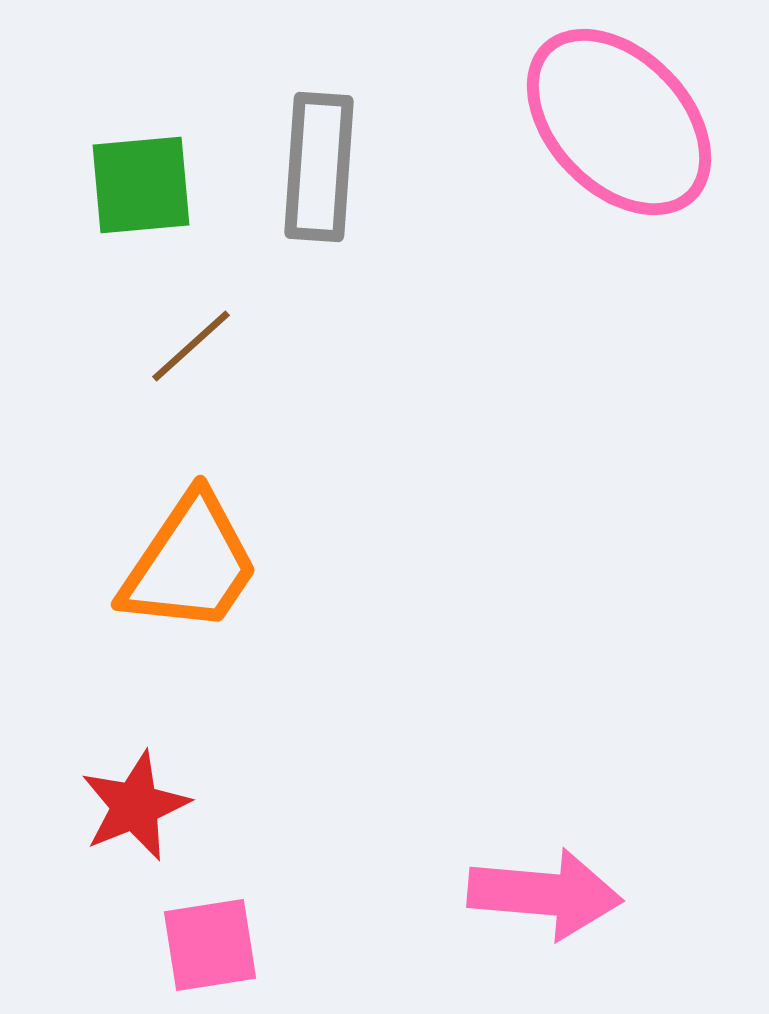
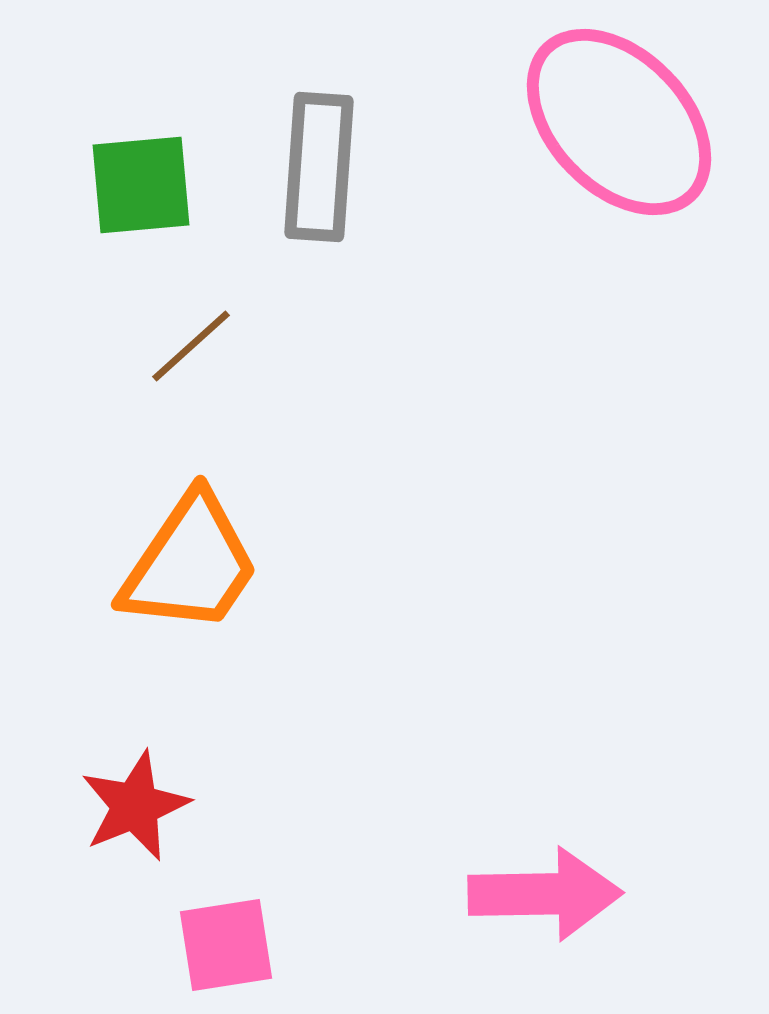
pink arrow: rotated 6 degrees counterclockwise
pink square: moved 16 px right
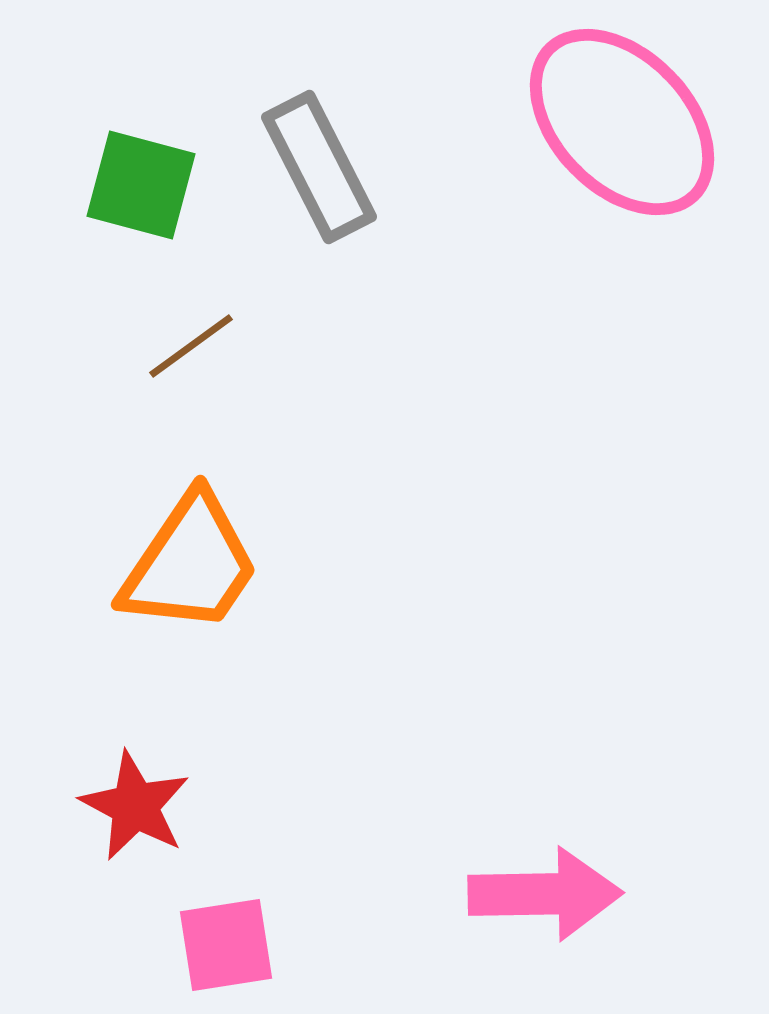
pink ellipse: moved 3 px right
gray rectangle: rotated 31 degrees counterclockwise
green square: rotated 20 degrees clockwise
brown line: rotated 6 degrees clockwise
red star: rotated 22 degrees counterclockwise
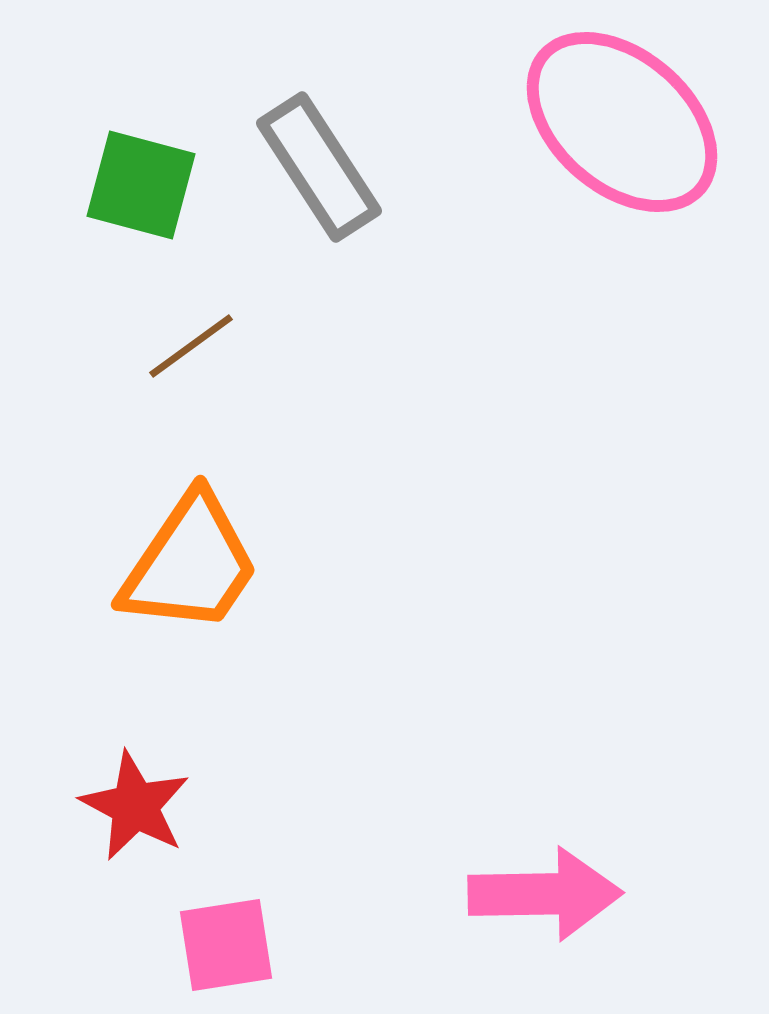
pink ellipse: rotated 5 degrees counterclockwise
gray rectangle: rotated 6 degrees counterclockwise
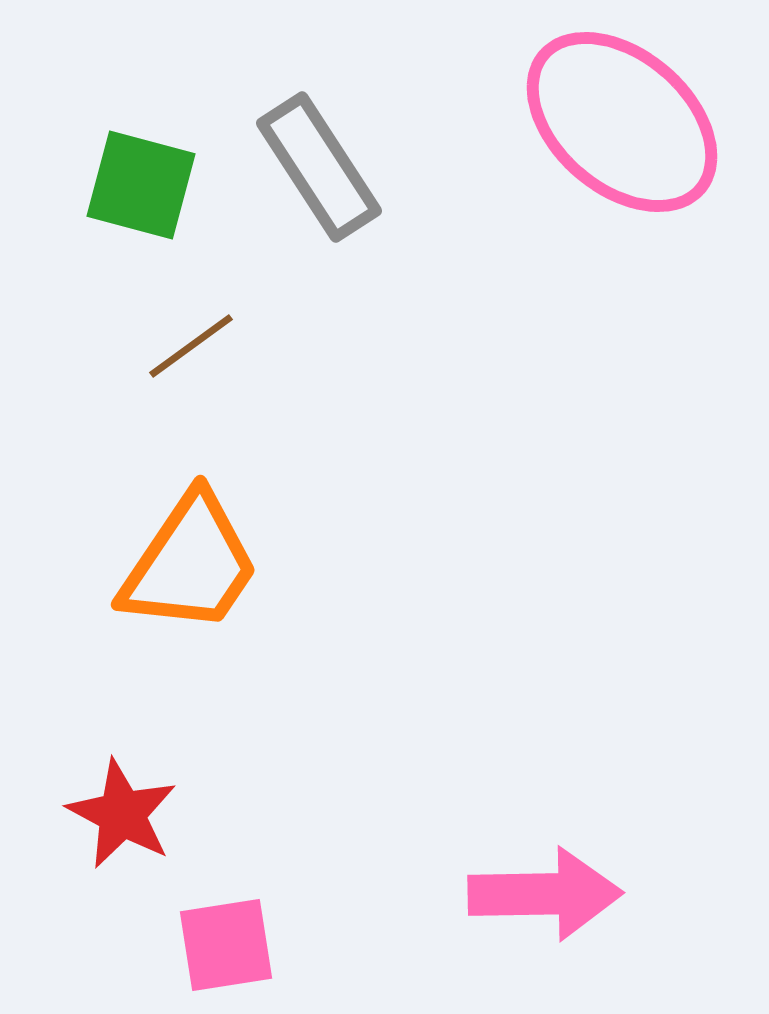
red star: moved 13 px left, 8 px down
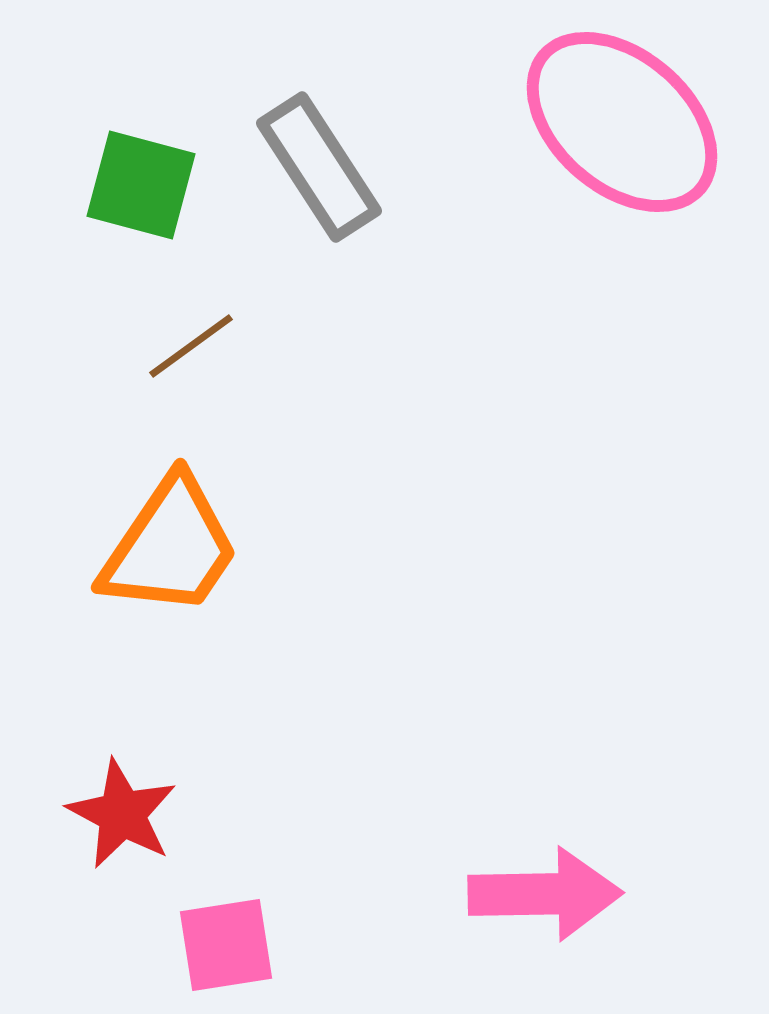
orange trapezoid: moved 20 px left, 17 px up
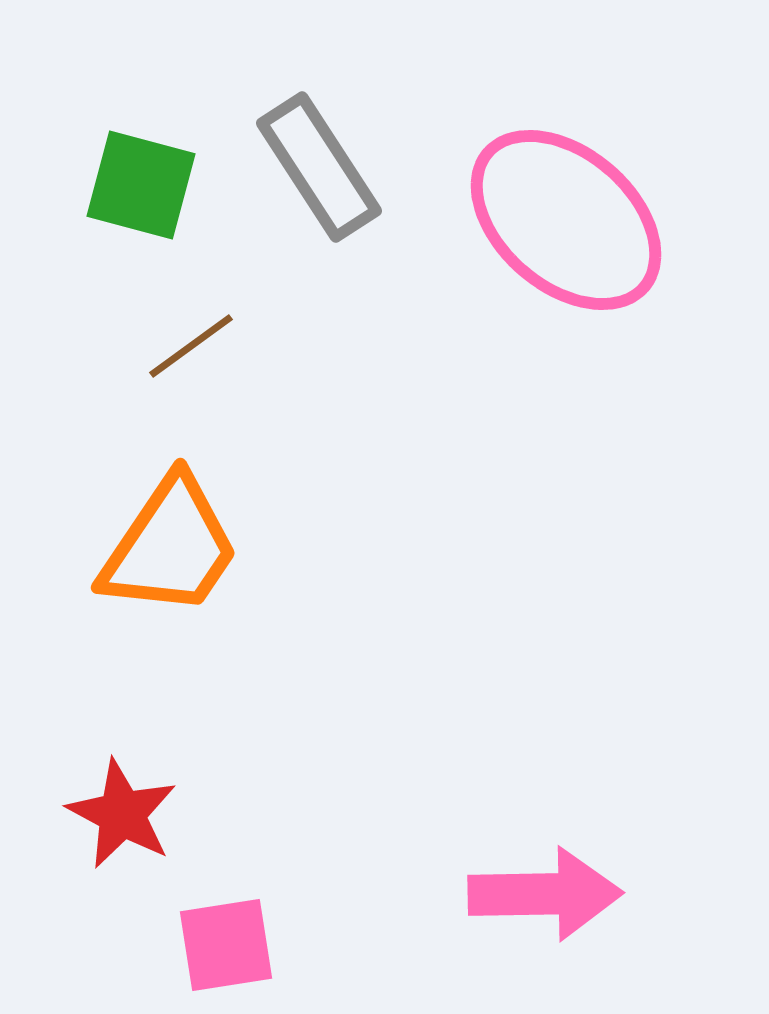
pink ellipse: moved 56 px left, 98 px down
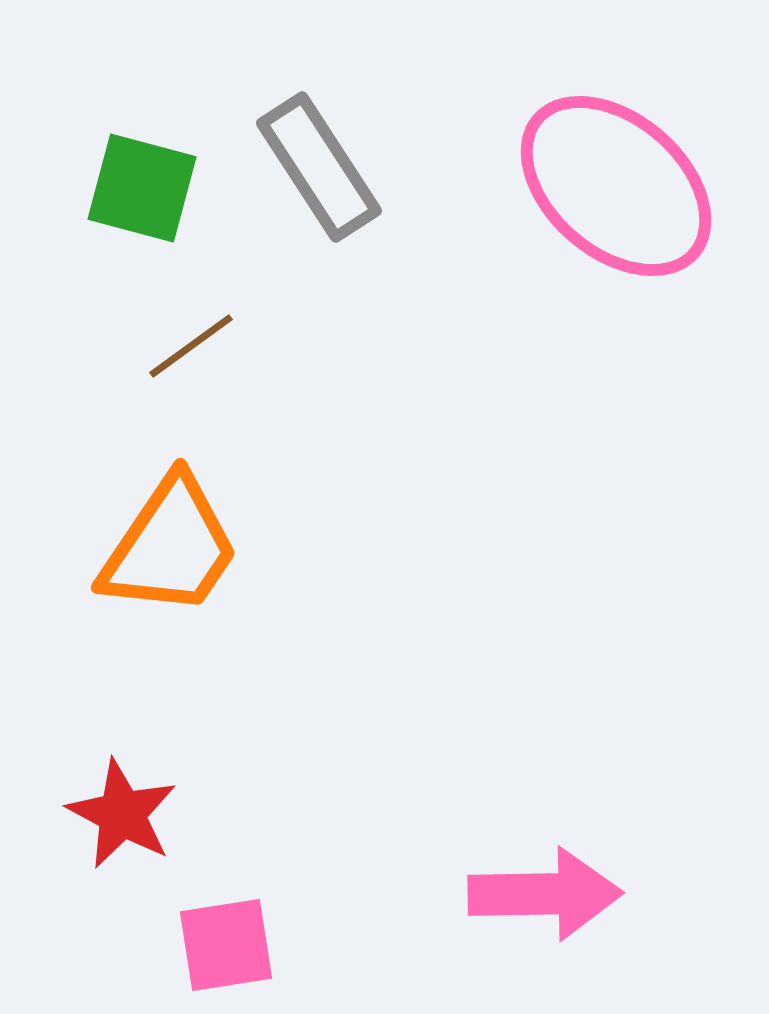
green square: moved 1 px right, 3 px down
pink ellipse: moved 50 px right, 34 px up
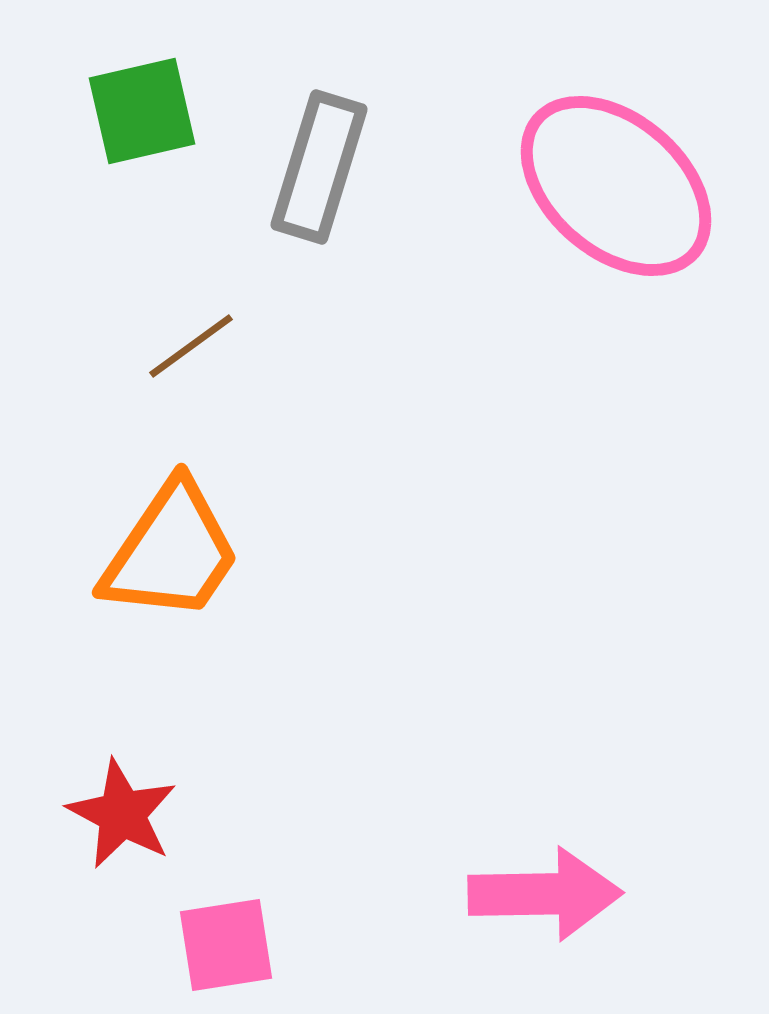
gray rectangle: rotated 50 degrees clockwise
green square: moved 77 px up; rotated 28 degrees counterclockwise
orange trapezoid: moved 1 px right, 5 px down
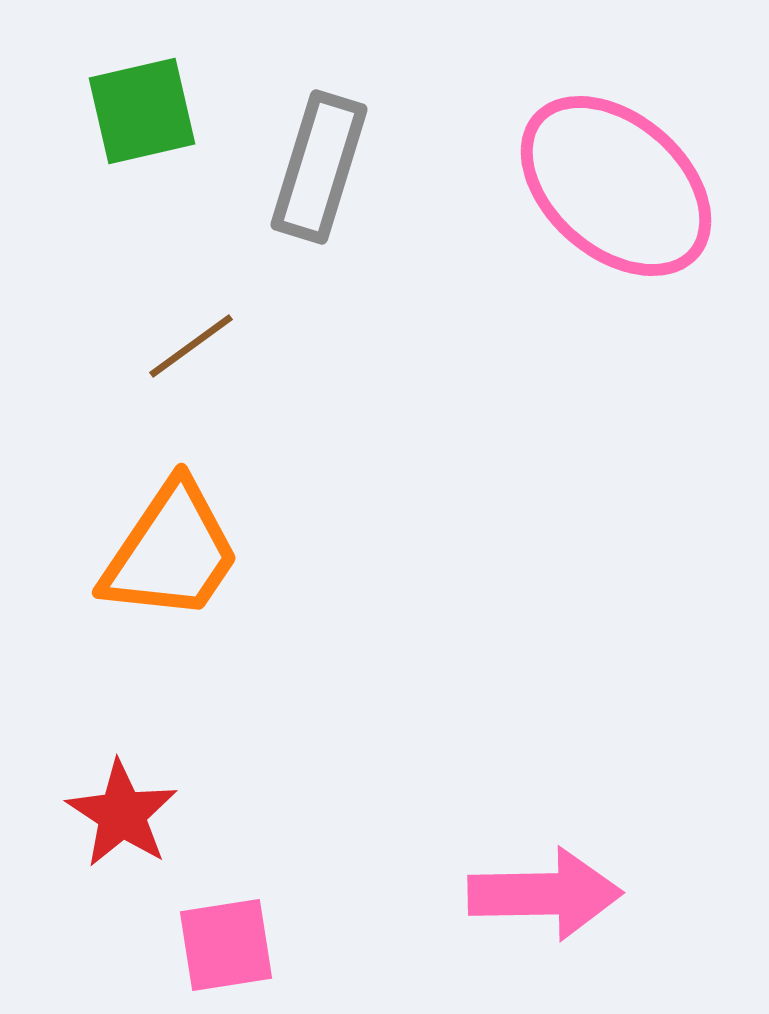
red star: rotated 5 degrees clockwise
